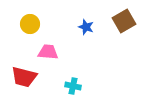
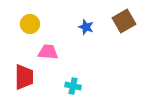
red trapezoid: rotated 104 degrees counterclockwise
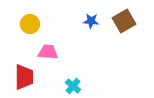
blue star: moved 5 px right, 6 px up; rotated 14 degrees counterclockwise
cyan cross: rotated 28 degrees clockwise
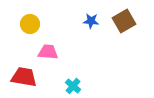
red trapezoid: rotated 80 degrees counterclockwise
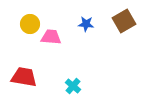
blue star: moved 5 px left, 3 px down
pink trapezoid: moved 3 px right, 15 px up
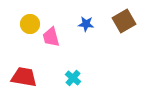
pink trapezoid: rotated 110 degrees counterclockwise
cyan cross: moved 8 px up
